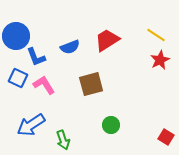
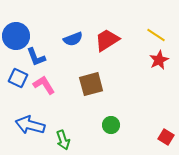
blue semicircle: moved 3 px right, 8 px up
red star: moved 1 px left
blue arrow: moved 1 px left; rotated 48 degrees clockwise
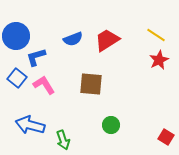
blue L-shape: rotated 95 degrees clockwise
blue square: moved 1 px left; rotated 12 degrees clockwise
brown square: rotated 20 degrees clockwise
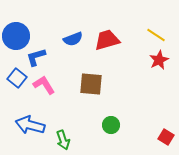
red trapezoid: rotated 16 degrees clockwise
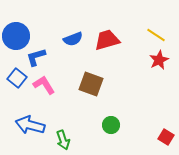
brown square: rotated 15 degrees clockwise
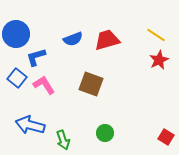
blue circle: moved 2 px up
green circle: moved 6 px left, 8 px down
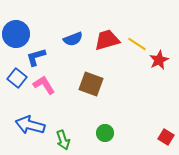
yellow line: moved 19 px left, 9 px down
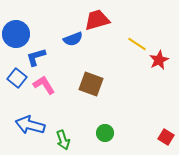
red trapezoid: moved 10 px left, 20 px up
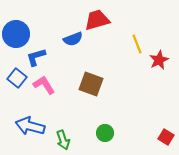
yellow line: rotated 36 degrees clockwise
blue arrow: moved 1 px down
